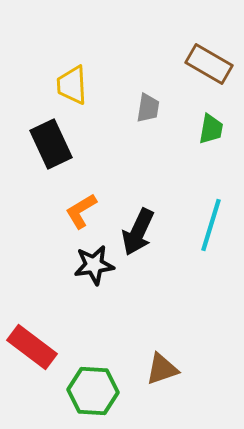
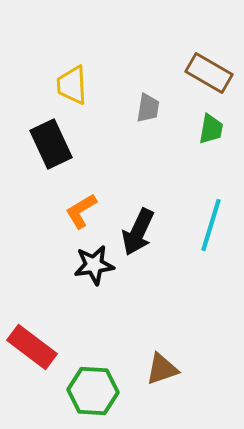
brown rectangle: moved 9 px down
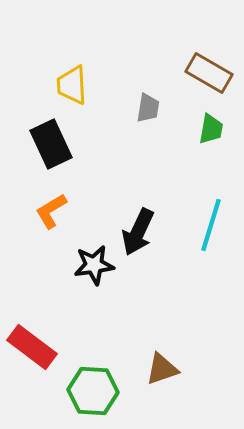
orange L-shape: moved 30 px left
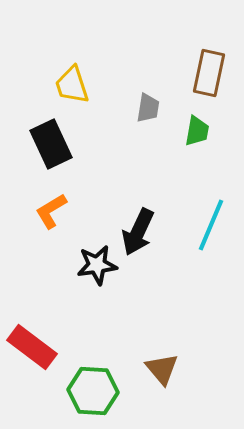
brown rectangle: rotated 72 degrees clockwise
yellow trapezoid: rotated 15 degrees counterclockwise
green trapezoid: moved 14 px left, 2 px down
cyan line: rotated 6 degrees clockwise
black star: moved 3 px right
brown triangle: rotated 51 degrees counterclockwise
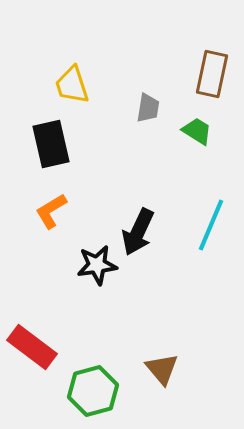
brown rectangle: moved 3 px right, 1 px down
green trapezoid: rotated 68 degrees counterclockwise
black rectangle: rotated 12 degrees clockwise
green hexagon: rotated 18 degrees counterclockwise
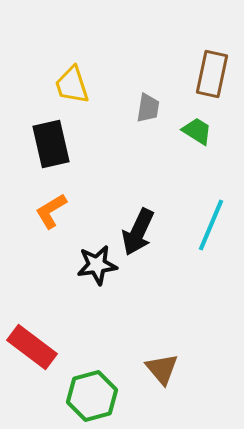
green hexagon: moved 1 px left, 5 px down
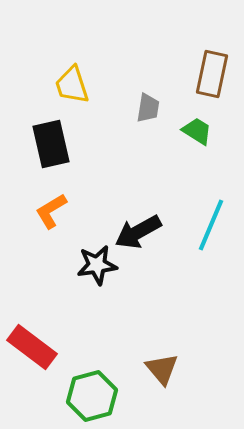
black arrow: rotated 36 degrees clockwise
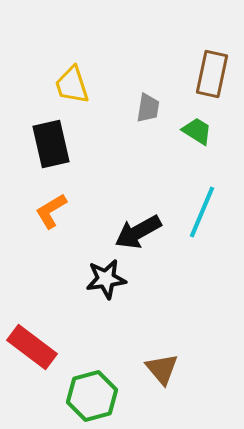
cyan line: moved 9 px left, 13 px up
black star: moved 9 px right, 14 px down
